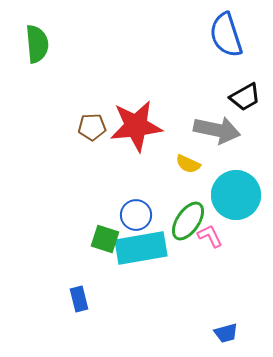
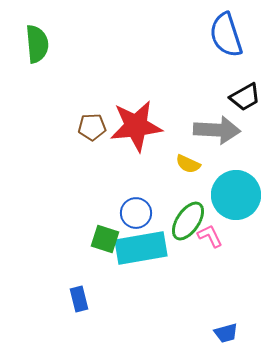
gray arrow: rotated 9 degrees counterclockwise
blue circle: moved 2 px up
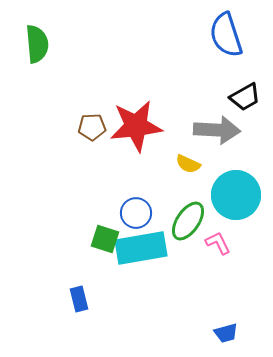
pink L-shape: moved 8 px right, 7 px down
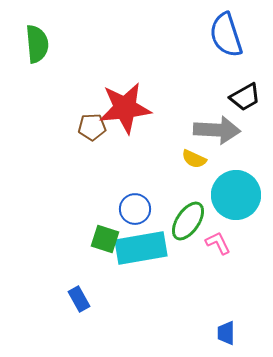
red star: moved 11 px left, 18 px up
yellow semicircle: moved 6 px right, 5 px up
blue circle: moved 1 px left, 4 px up
blue rectangle: rotated 15 degrees counterclockwise
blue trapezoid: rotated 105 degrees clockwise
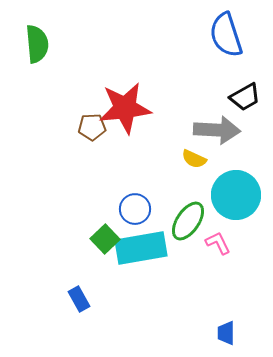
green square: rotated 28 degrees clockwise
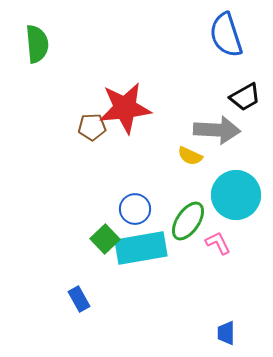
yellow semicircle: moved 4 px left, 3 px up
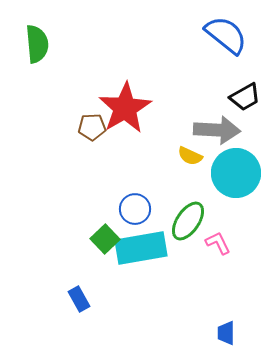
blue semicircle: rotated 147 degrees clockwise
red star: rotated 24 degrees counterclockwise
cyan circle: moved 22 px up
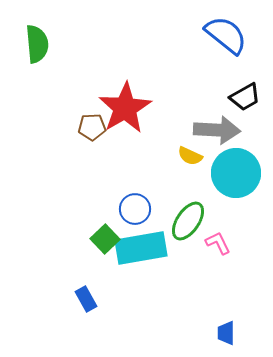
blue rectangle: moved 7 px right
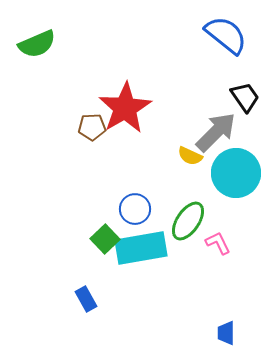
green semicircle: rotated 72 degrees clockwise
black trapezoid: rotated 96 degrees counterclockwise
gray arrow: moved 1 px left, 2 px down; rotated 48 degrees counterclockwise
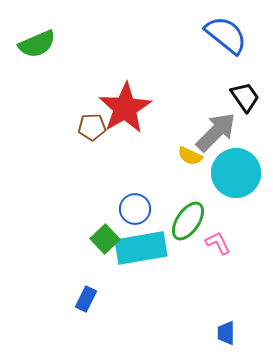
blue rectangle: rotated 55 degrees clockwise
